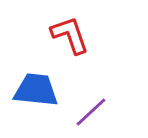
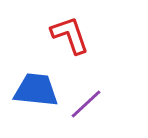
purple line: moved 5 px left, 8 px up
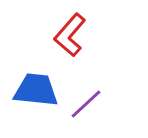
red L-shape: rotated 120 degrees counterclockwise
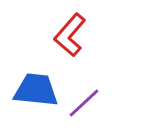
purple line: moved 2 px left, 1 px up
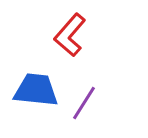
purple line: rotated 15 degrees counterclockwise
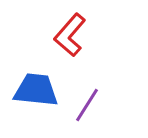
purple line: moved 3 px right, 2 px down
